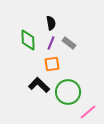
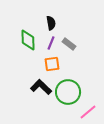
gray rectangle: moved 1 px down
black L-shape: moved 2 px right, 2 px down
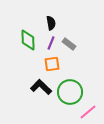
green circle: moved 2 px right
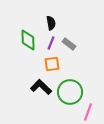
pink line: rotated 30 degrees counterclockwise
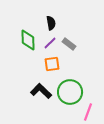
purple line: moved 1 px left; rotated 24 degrees clockwise
black L-shape: moved 4 px down
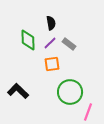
black L-shape: moved 23 px left
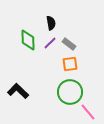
orange square: moved 18 px right
pink line: rotated 60 degrees counterclockwise
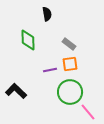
black semicircle: moved 4 px left, 9 px up
purple line: moved 27 px down; rotated 32 degrees clockwise
black L-shape: moved 2 px left
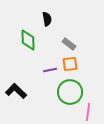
black semicircle: moved 5 px down
pink line: rotated 48 degrees clockwise
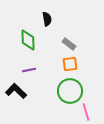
purple line: moved 21 px left
green circle: moved 1 px up
pink line: moved 2 px left; rotated 24 degrees counterclockwise
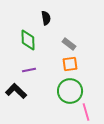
black semicircle: moved 1 px left, 1 px up
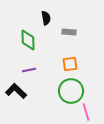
gray rectangle: moved 12 px up; rotated 32 degrees counterclockwise
green circle: moved 1 px right
